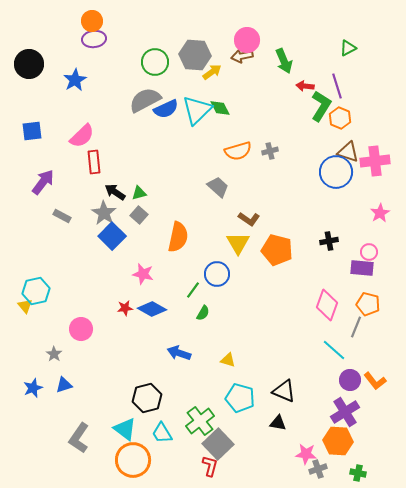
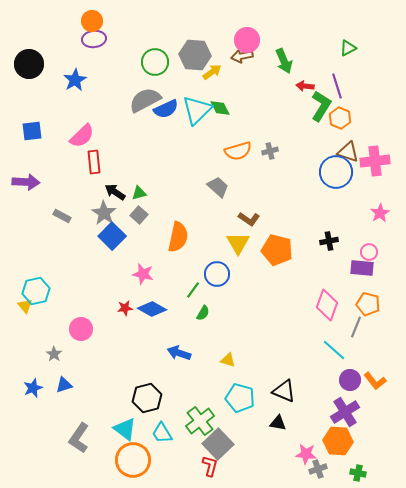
purple arrow at (43, 182): moved 17 px left; rotated 56 degrees clockwise
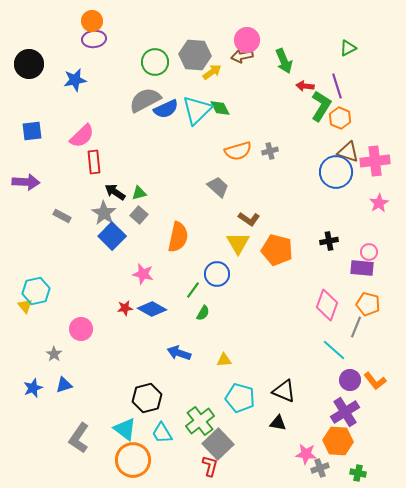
blue star at (75, 80): rotated 20 degrees clockwise
pink star at (380, 213): moved 1 px left, 10 px up
yellow triangle at (228, 360): moved 4 px left; rotated 21 degrees counterclockwise
gray cross at (318, 469): moved 2 px right, 1 px up
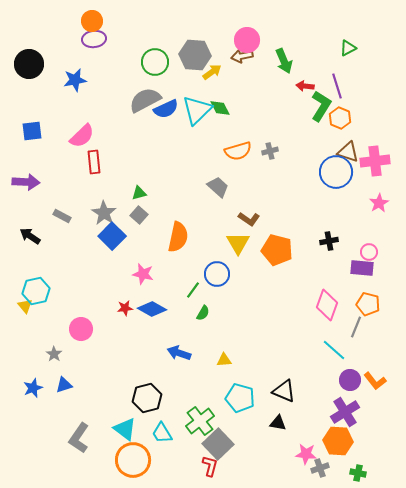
black arrow at (115, 192): moved 85 px left, 44 px down
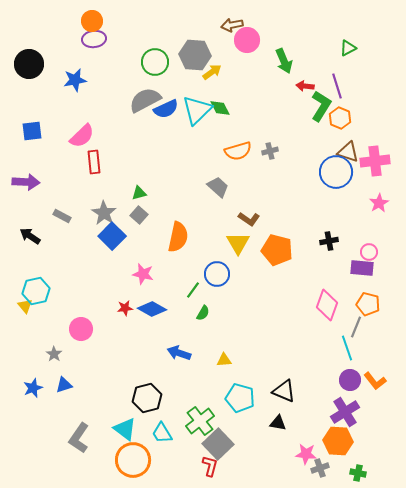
brown arrow at (242, 56): moved 10 px left, 31 px up
cyan line at (334, 350): moved 13 px right, 2 px up; rotated 30 degrees clockwise
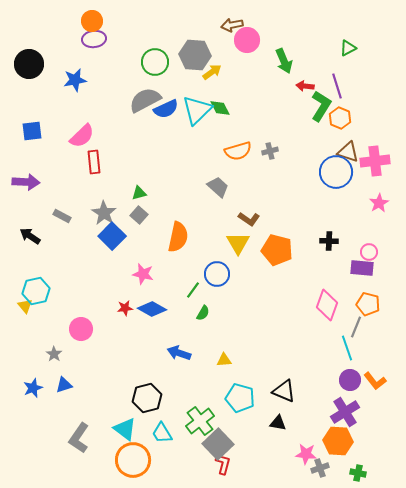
black cross at (329, 241): rotated 12 degrees clockwise
red L-shape at (210, 466): moved 13 px right, 2 px up
